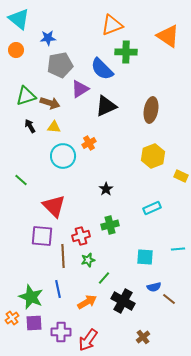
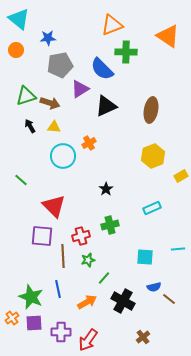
yellow rectangle at (181, 176): rotated 56 degrees counterclockwise
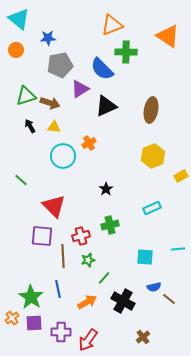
green star at (31, 297): rotated 10 degrees clockwise
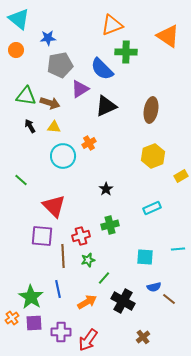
green triangle at (26, 96): rotated 25 degrees clockwise
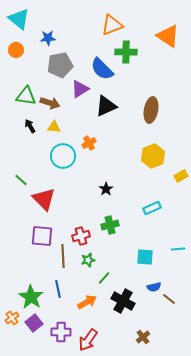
red triangle at (54, 206): moved 10 px left, 7 px up
purple square at (34, 323): rotated 36 degrees counterclockwise
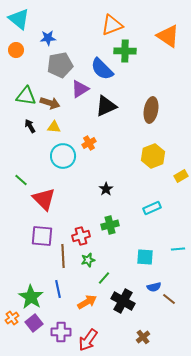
green cross at (126, 52): moved 1 px left, 1 px up
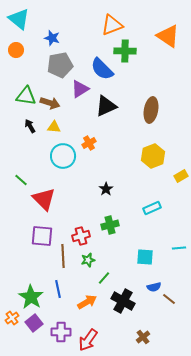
blue star at (48, 38): moved 4 px right; rotated 21 degrees clockwise
cyan line at (178, 249): moved 1 px right, 1 px up
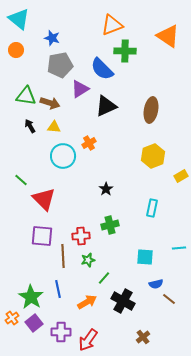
cyan rectangle at (152, 208): rotated 54 degrees counterclockwise
red cross at (81, 236): rotated 12 degrees clockwise
blue semicircle at (154, 287): moved 2 px right, 3 px up
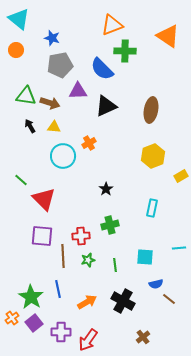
purple triangle at (80, 89): moved 2 px left, 2 px down; rotated 30 degrees clockwise
green line at (104, 278): moved 11 px right, 13 px up; rotated 48 degrees counterclockwise
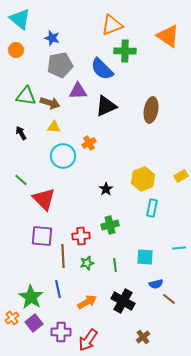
cyan triangle at (19, 19): moved 1 px right
black arrow at (30, 126): moved 9 px left, 7 px down
yellow hexagon at (153, 156): moved 10 px left, 23 px down
green star at (88, 260): moved 1 px left, 3 px down
